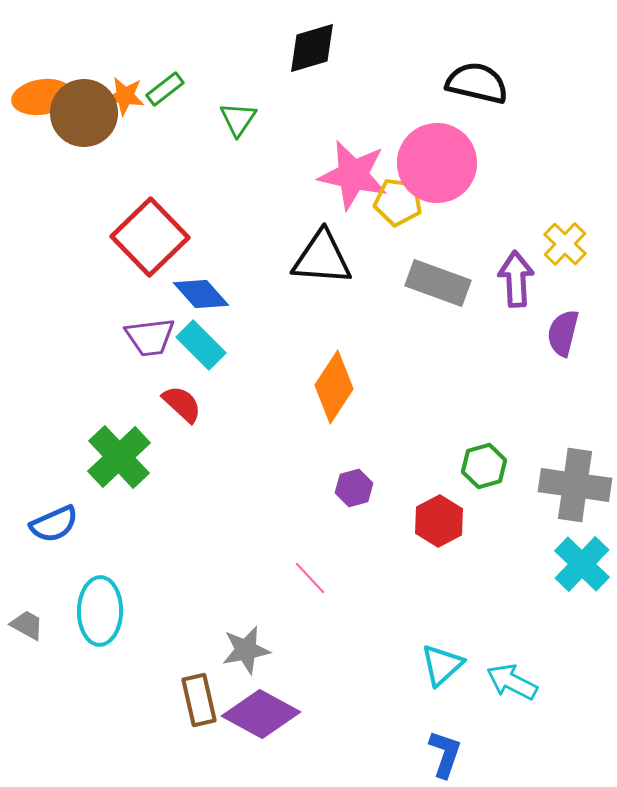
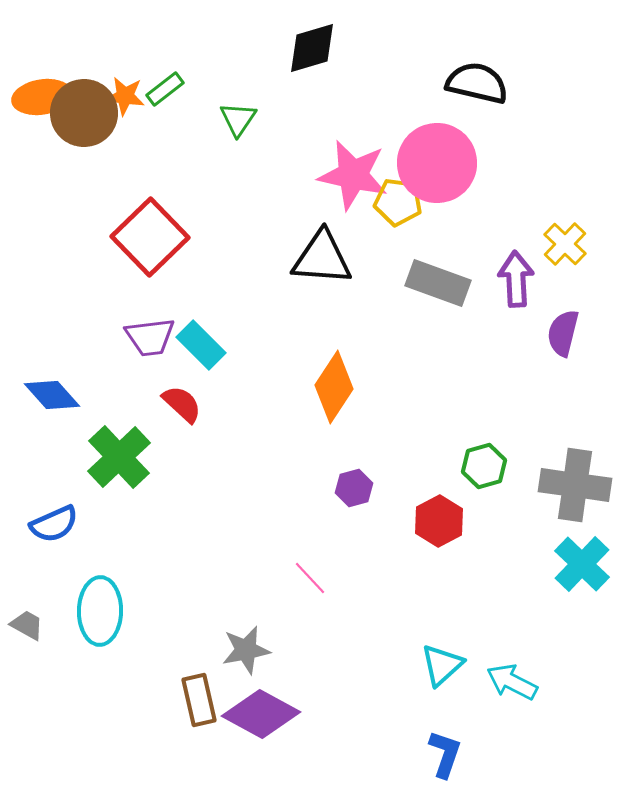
blue diamond: moved 149 px left, 101 px down
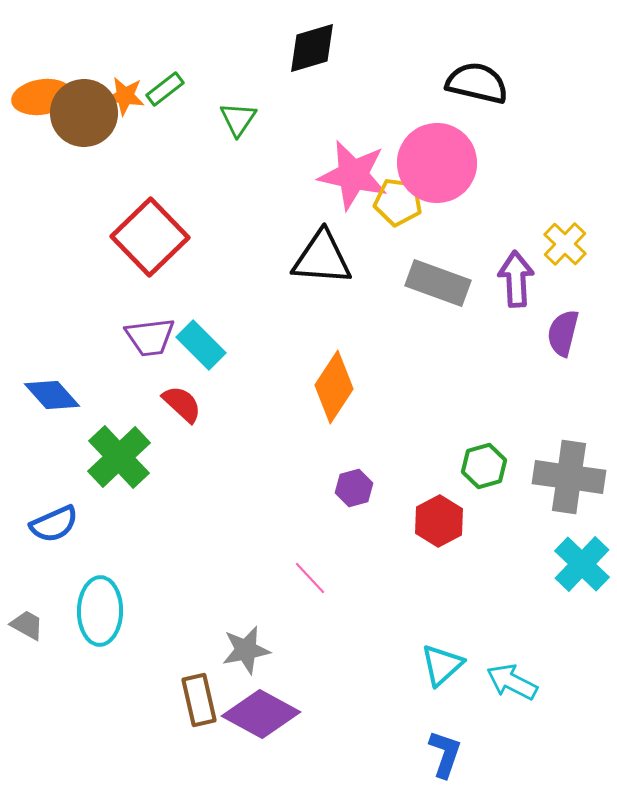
gray cross: moved 6 px left, 8 px up
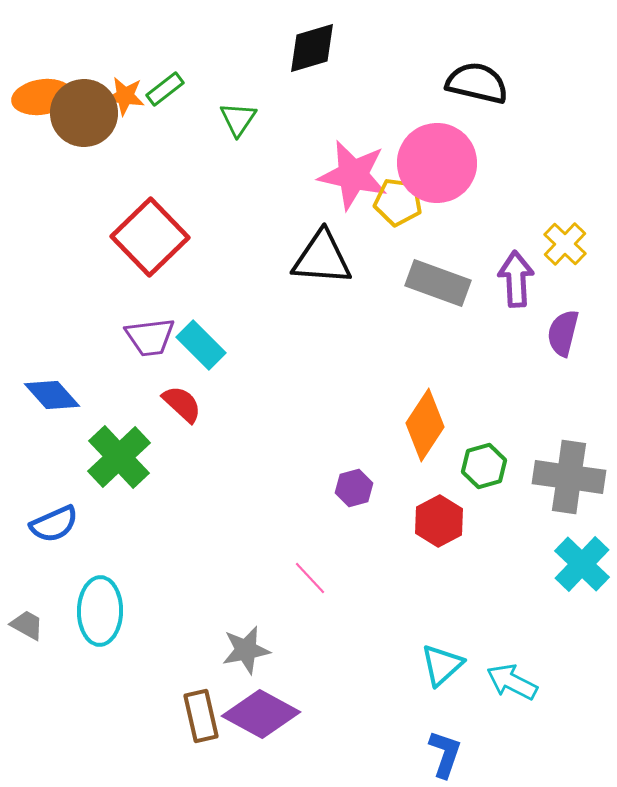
orange diamond: moved 91 px right, 38 px down
brown rectangle: moved 2 px right, 16 px down
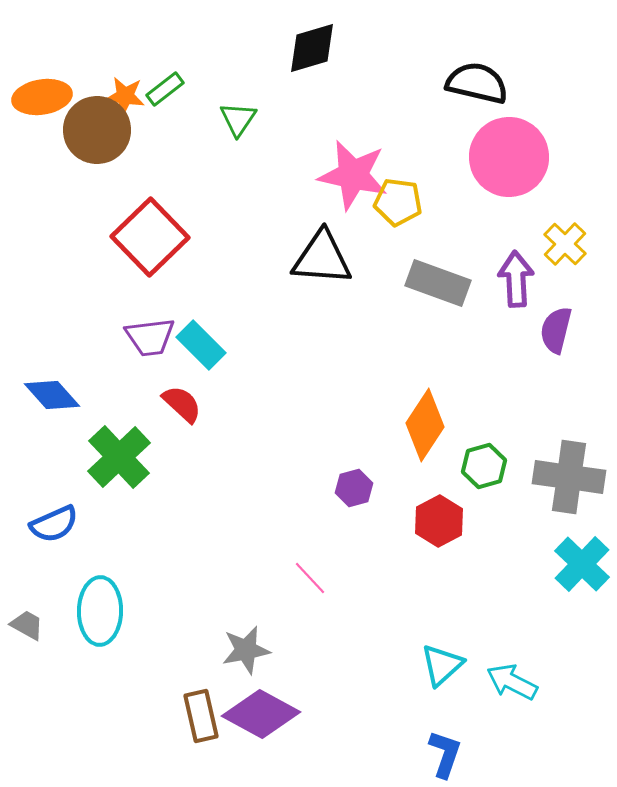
brown circle: moved 13 px right, 17 px down
pink circle: moved 72 px right, 6 px up
purple semicircle: moved 7 px left, 3 px up
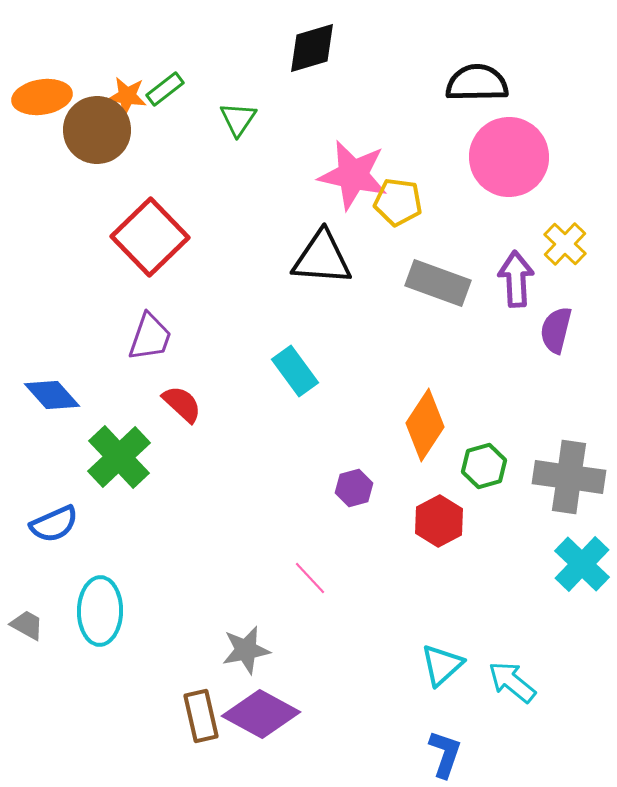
black semicircle: rotated 14 degrees counterclockwise
orange star: moved 2 px right
purple trapezoid: rotated 64 degrees counterclockwise
cyan rectangle: moved 94 px right, 26 px down; rotated 9 degrees clockwise
cyan arrow: rotated 12 degrees clockwise
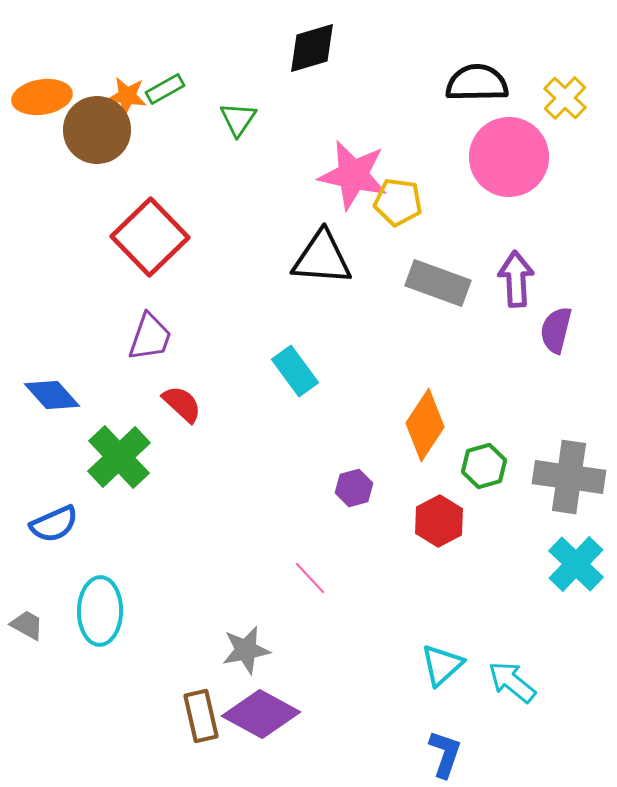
green rectangle: rotated 9 degrees clockwise
yellow cross: moved 146 px up
cyan cross: moved 6 px left
